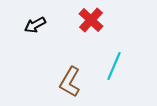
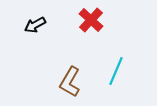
cyan line: moved 2 px right, 5 px down
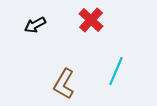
brown L-shape: moved 6 px left, 2 px down
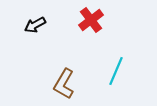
red cross: rotated 10 degrees clockwise
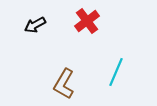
red cross: moved 4 px left, 1 px down
cyan line: moved 1 px down
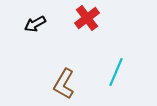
red cross: moved 3 px up
black arrow: moved 1 px up
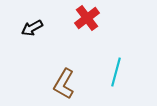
black arrow: moved 3 px left, 4 px down
cyan line: rotated 8 degrees counterclockwise
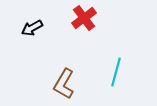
red cross: moved 3 px left
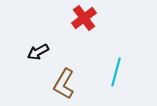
black arrow: moved 6 px right, 24 px down
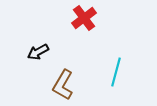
brown L-shape: moved 1 px left, 1 px down
